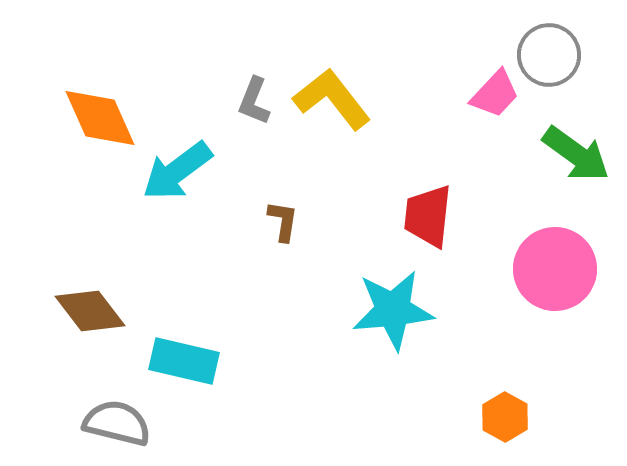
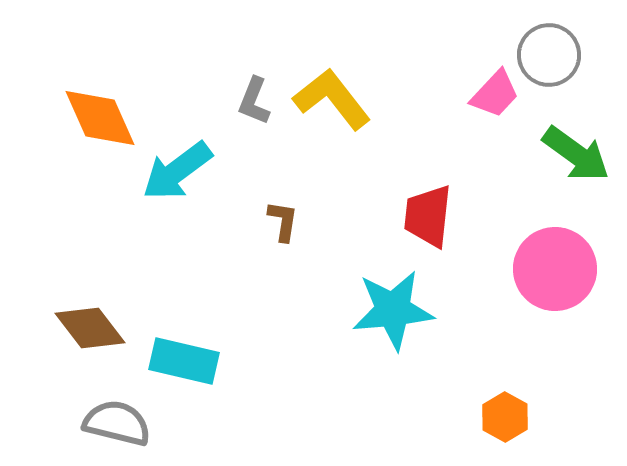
brown diamond: moved 17 px down
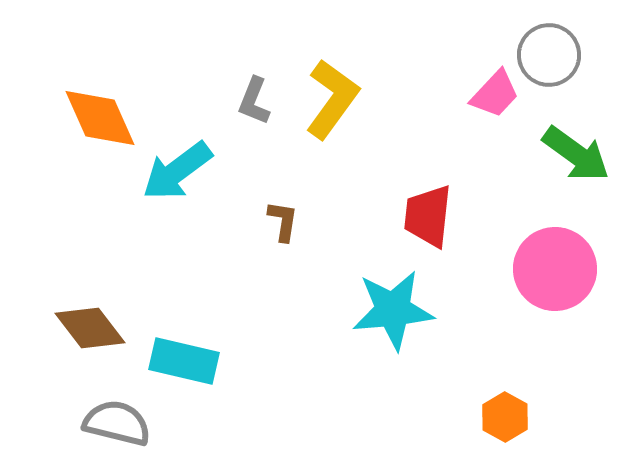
yellow L-shape: rotated 74 degrees clockwise
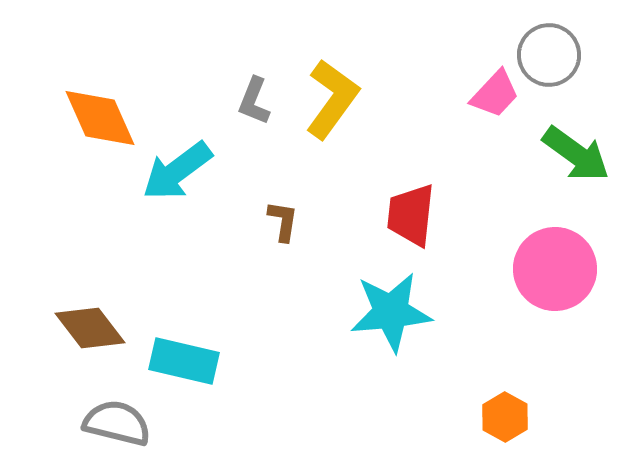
red trapezoid: moved 17 px left, 1 px up
cyan star: moved 2 px left, 2 px down
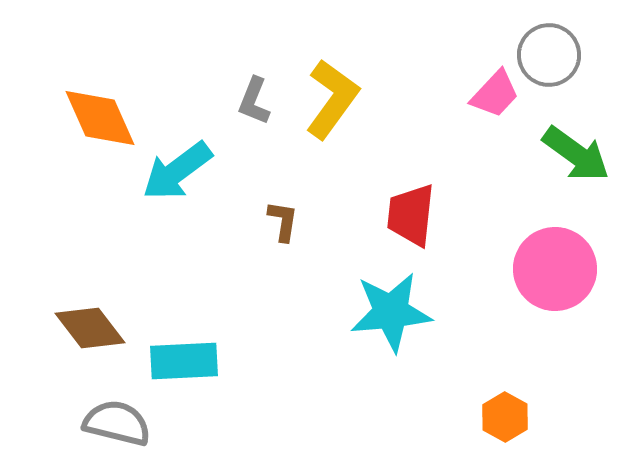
cyan rectangle: rotated 16 degrees counterclockwise
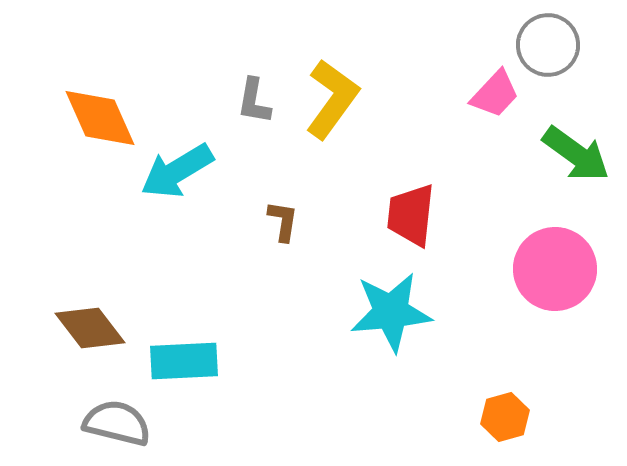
gray circle: moved 1 px left, 10 px up
gray L-shape: rotated 12 degrees counterclockwise
cyan arrow: rotated 6 degrees clockwise
orange hexagon: rotated 15 degrees clockwise
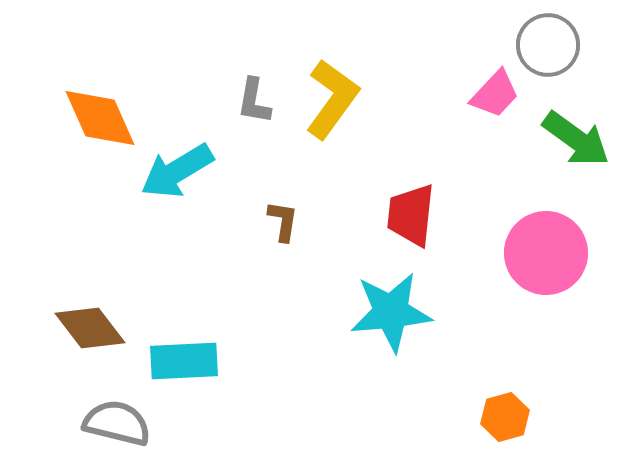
green arrow: moved 15 px up
pink circle: moved 9 px left, 16 px up
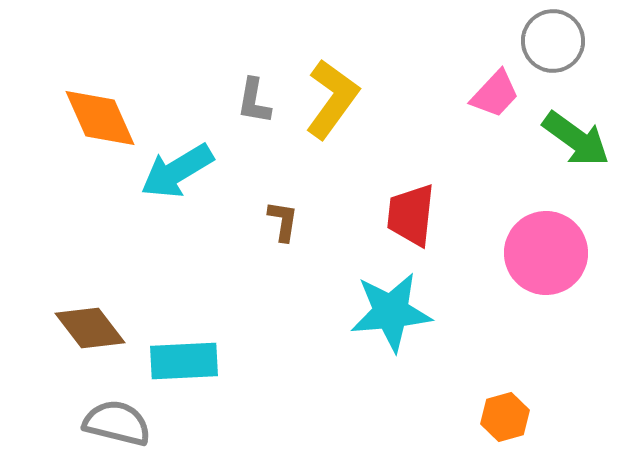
gray circle: moved 5 px right, 4 px up
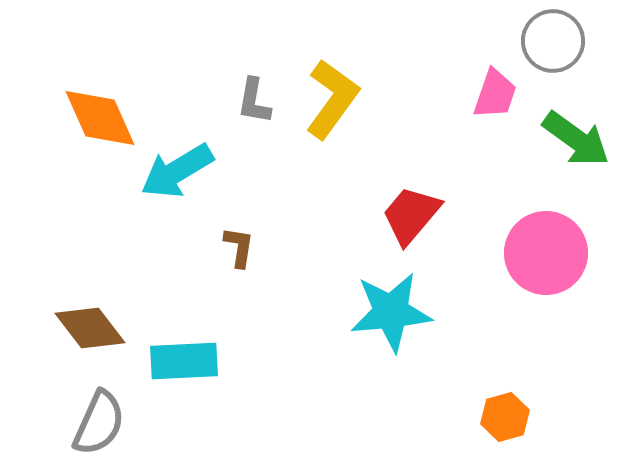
pink trapezoid: rotated 24 degrees counterclockwise
red trapezoid: rotated 34 degrees clockwise
brown L-shape: moved 44 px left, 26 px down
gray semicircle: moved 18 px left; rotated 100 degrees clockwise
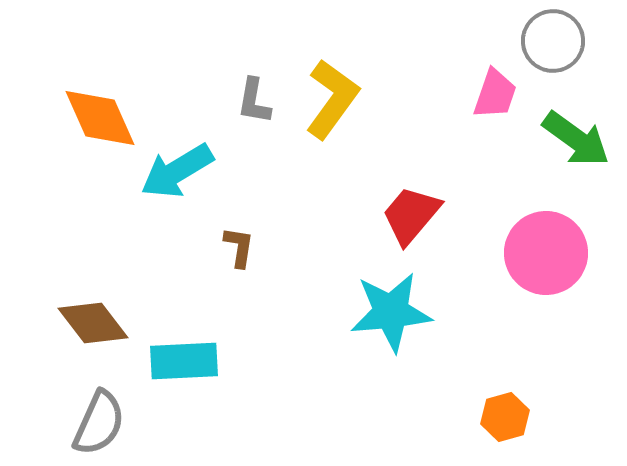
brown diamond: moved 3 px right, 5 px up
